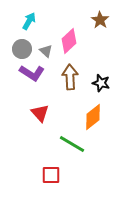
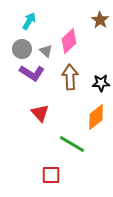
black star: rotated 18 degrees counterclockwise
orange diamond: moved 3 px right
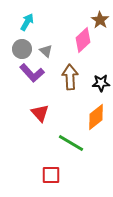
cyan arrow: moved 2 px left, 1 px down
pink diamond: moved 14 px right, 1 px up
purple L-shape: rotated 15 degrees clockwise
green line: moved 1 px left, 1 px up
